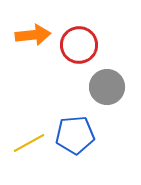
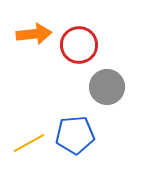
orange arrow: moved 1 px right, 1 px up
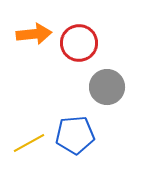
red circle: moved 2 px up
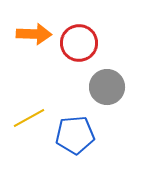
orange arrow: rotated 8 degrees clockwise
yellow line: moved 25 px up
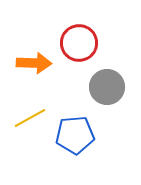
orange arrow: moved 29 px down
yellow line: moved 1 px right
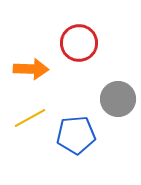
orange arrow: moved 3 px left, 6 px down
gray circle: moved 11 px right, 12 px down
blue pentagon: moved 1 px right
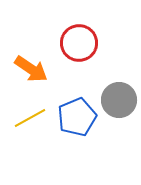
orange arrow: rotated 32 degrees clockwise
gray circle: moved 1 px right, 1 px down
blue pentagon: moved 1 px right, 18 px up; rotated 18 degrees counterclockwise
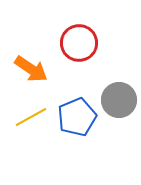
yellow line: moved 1 px right, 1 px up
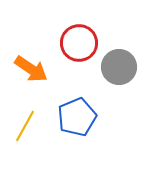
gray circle: moved 33 px up
yellow line: moved 6 px left, 9 px down; rotated 32 degrees counterclockwise
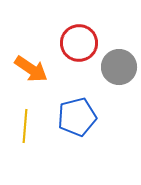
blue pentagon: rotated 9 degrees clockwise
yellow line: rotated 24 degrees counterclockwise
